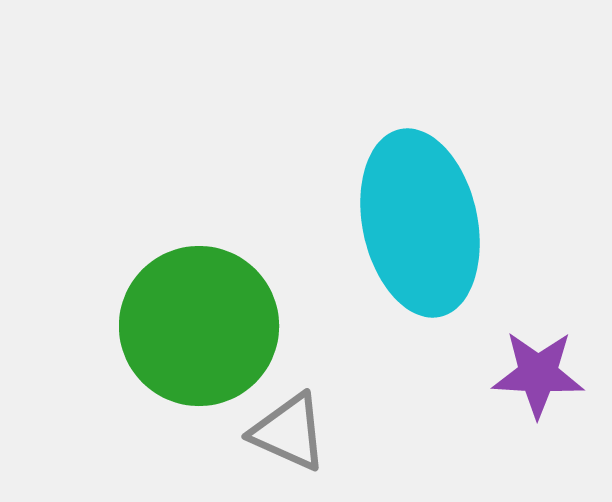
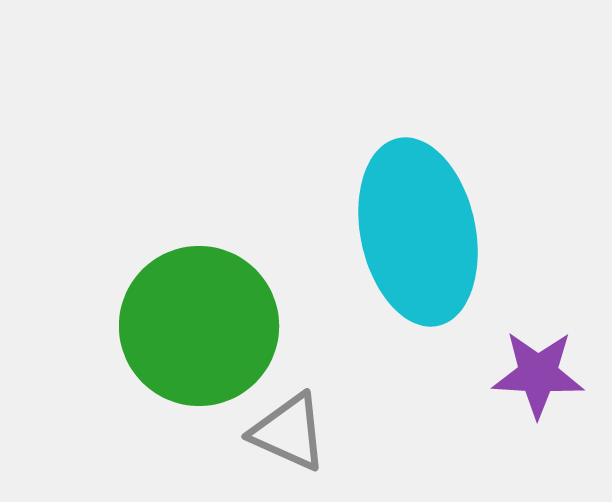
cyan ellipse: moved 2 px left, 9 px down
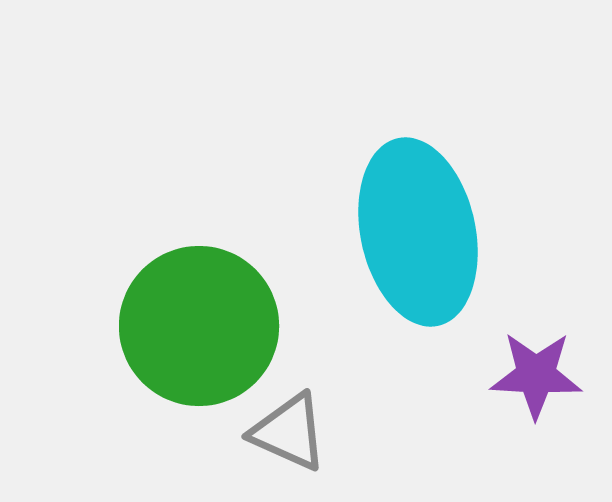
purple star: moved 2 px left, 1 px down
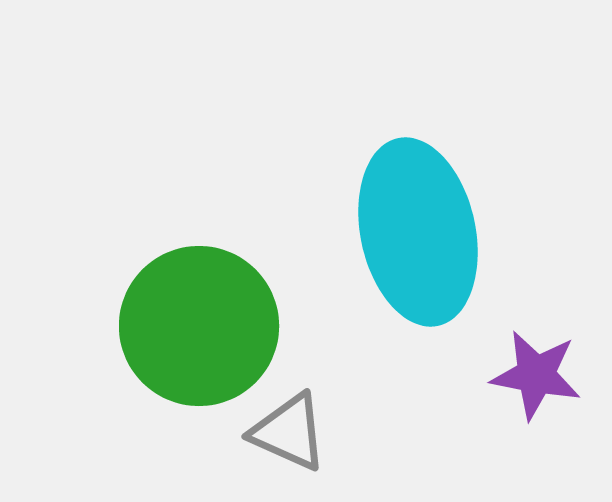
purple star: rotated 8 degrees clockwise
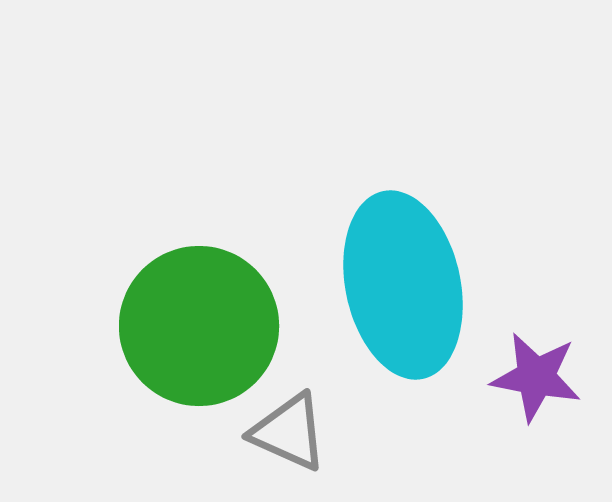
cyan ellipse: moved 15 px left, 53 px down
purple star: moved 2 px down
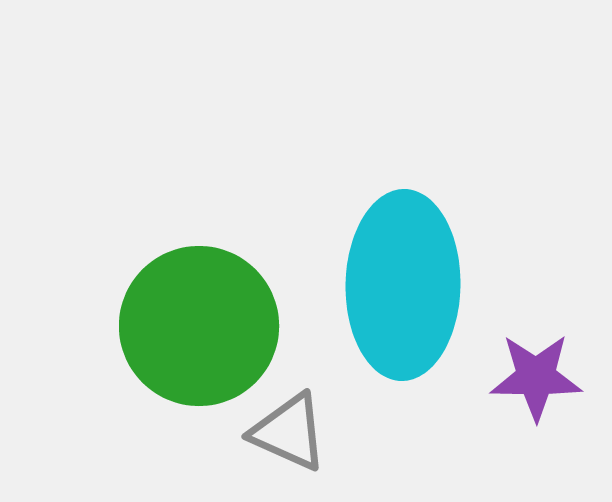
cyan ellipse: rotated 13 degrees clockwise
purple star: rotated 10 degrees counterclockwise
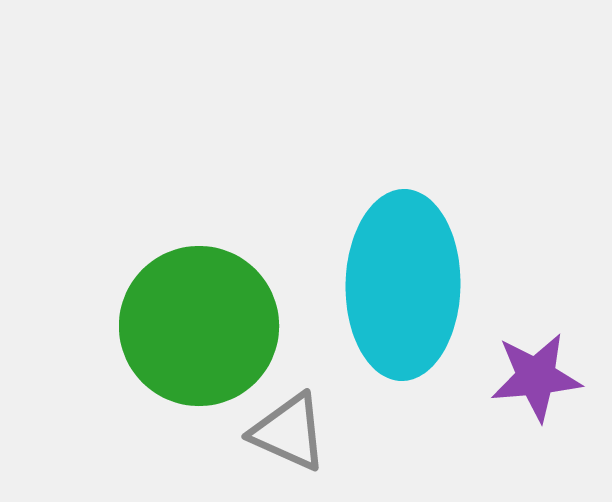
purple star: rotated 6 degrees counterclockwise
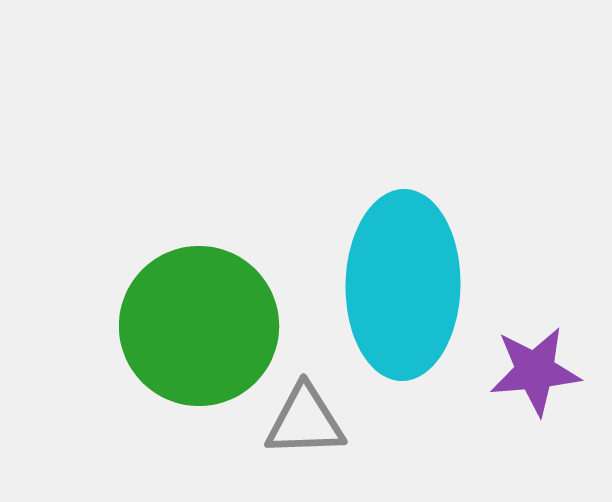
purple star: moved 1 px left, 6 px up
gray triangle: moved 16 px right, 11 px up; rotated 26 degrees counterclockwise
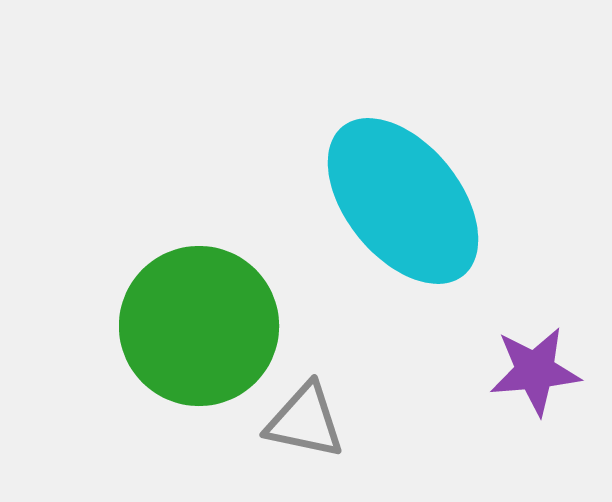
cyan ellipse: moved 84 px up; rotated 40 degrees counterclockwise
gray triangle: rotated 14 degrees clockwise
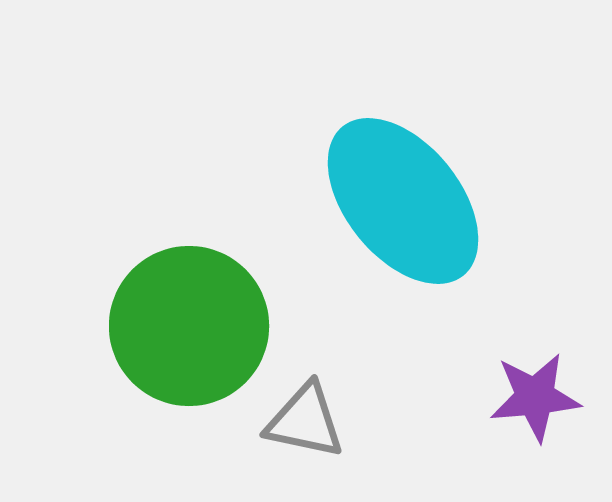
green circle: moved 10 px left
purple star: moved 26 px down
